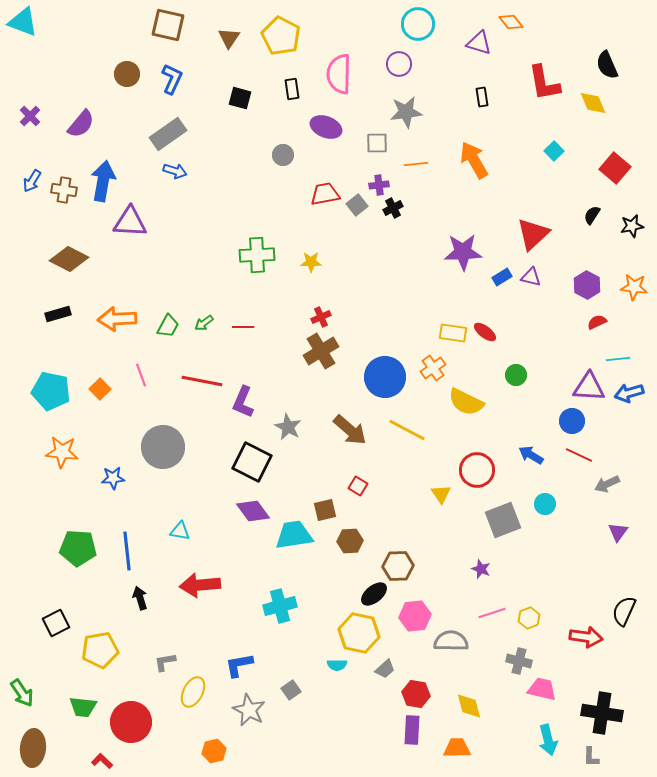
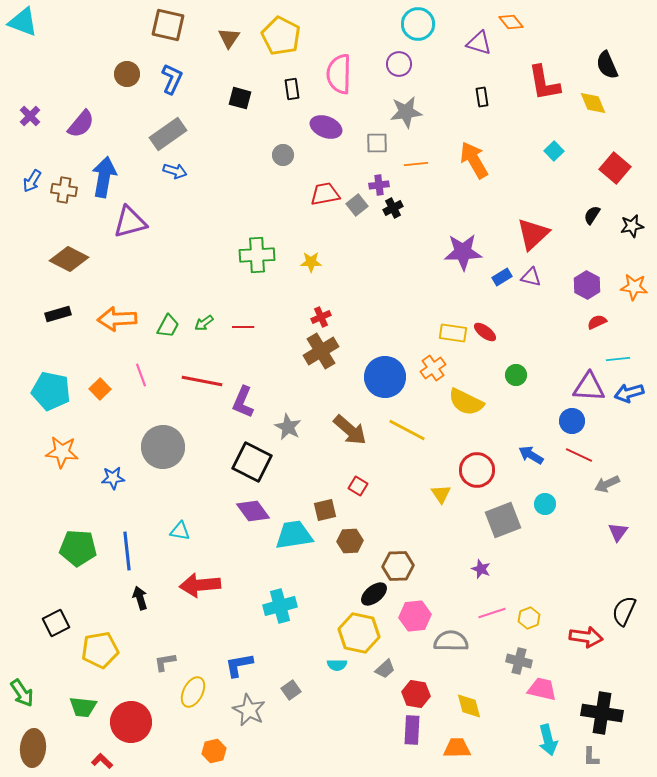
blue arrow at (103, 181): moved 1 px right, 4 px up
purple triangle at (130, 222): rotated 18 degrees counterclockwise
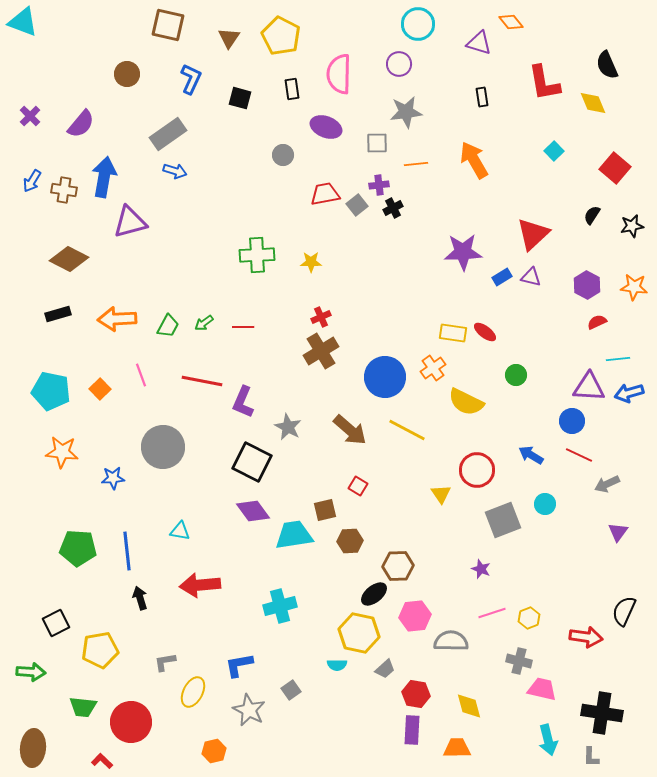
blue L-shape at (172, 79): moved 19 px right
green arrow at (22, 693): moved 9 px right, 21 px up; rotated 52 degrees counterclockwise
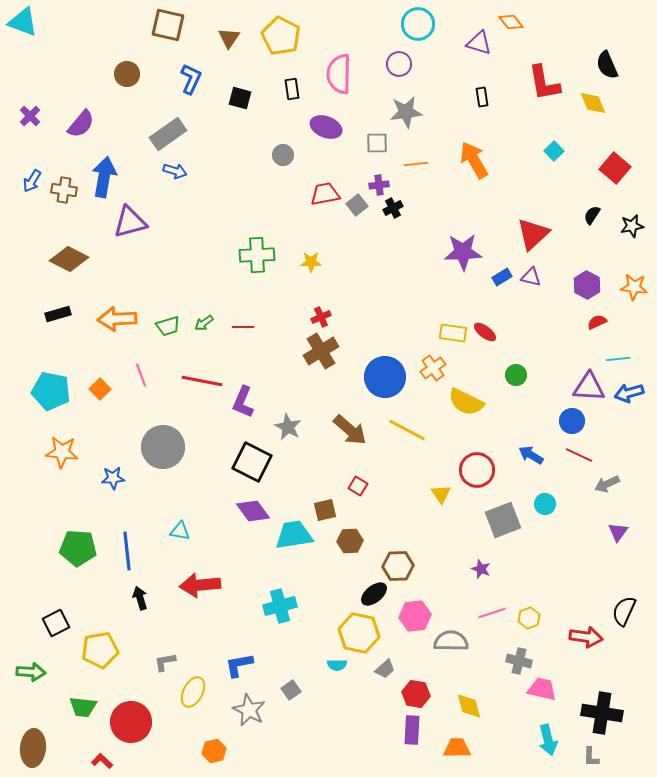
green trapezoid at (168, 326): rotated 45 degrees clockwise
